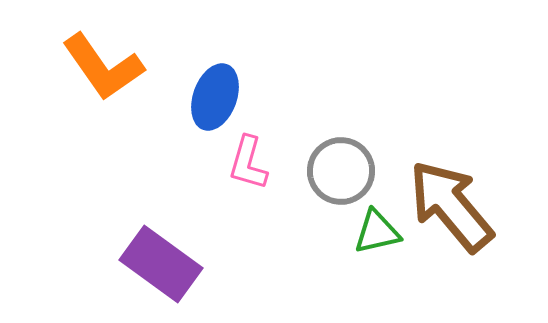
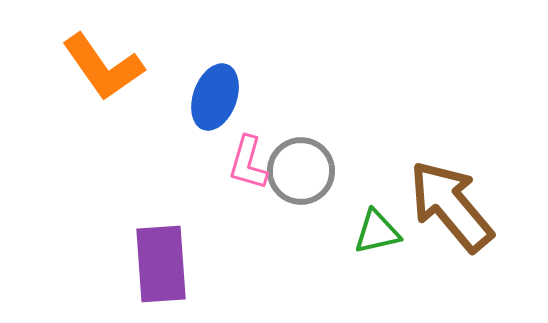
gray circle: moved 40 px left
purple rectangle: rotated 50 degrees clockwise
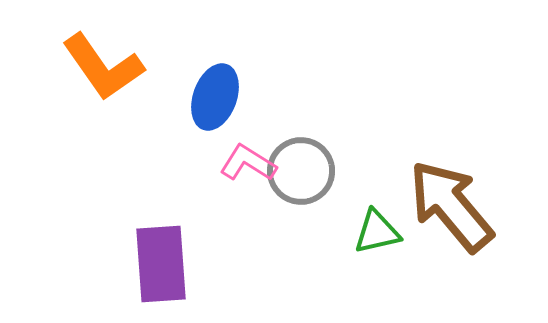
pink L-shape: rotated 106 degrees clockwise
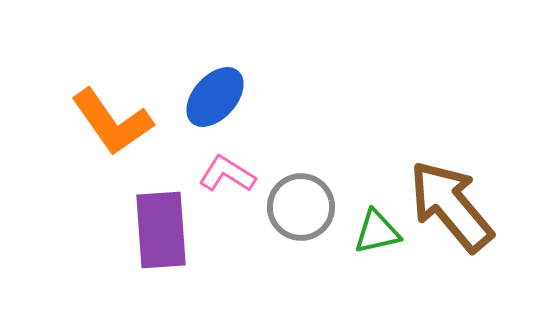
orange L-shape: moved 9 px right, 55 px down
blue ellipse: rotated 22 degrees clockwise
pink L-shape: moved 21 px left, 11 px down
gray circle: moved 36 px down
purple rectangle: moved 34 px up
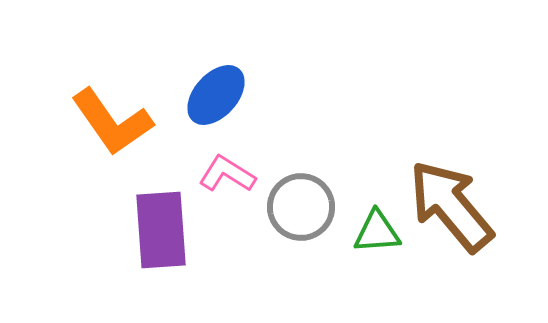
blue ellipse: moved 1 px right, 2 px up
green triangle: rotated 9 degrees clockwise
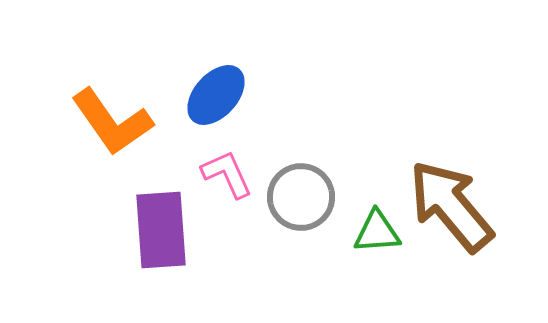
pink L-shape: rotated 34 degrees clockwise
gray circle: moved 10 px up
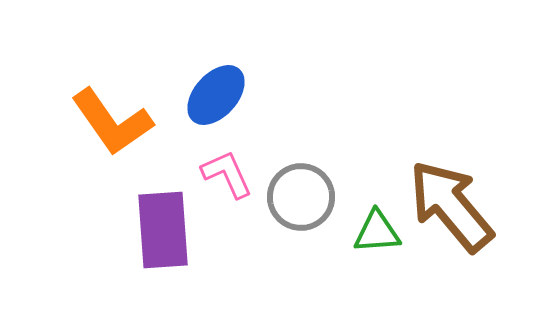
purple rectangle: moved 2 px right
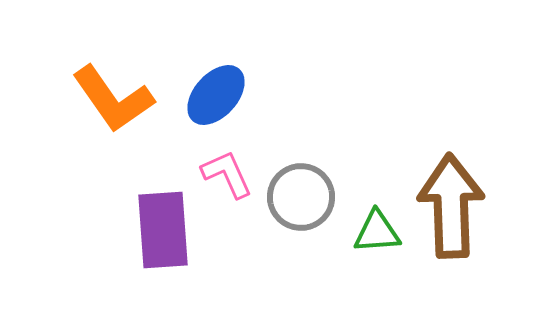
orange L-shape: moved 1 px right, 23 px up
brown arrow: rotated 38 degrees clockwise
